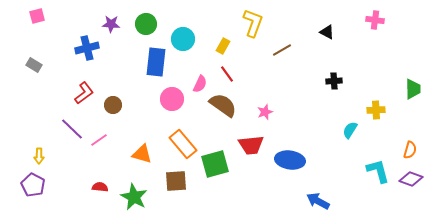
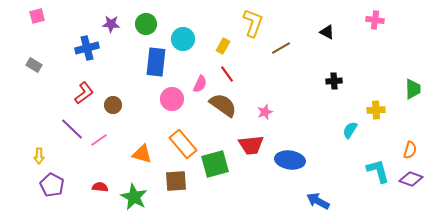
brown line: moved 1 px left, 2 px up
purple pentagon: moved 19 px right
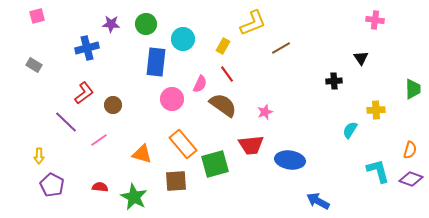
yellow L-shape: rotated 48 degrees clockwise
black triangle: moved 34 px right, 26 px down; rotated 28 degrees clockwise
purple line: moved 6 px left, 7 px up
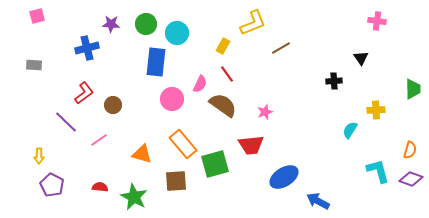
pink cross: moved 2 px right, 1 px down
cyan circle: moved 6 px left, 6 px up
gray rectangle: rotated 28 degrees counterclockwise
blue ellipse: moved 6 px left, 17 px down; rotated 40 degrees counterclockwise
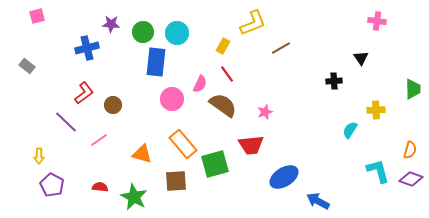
green circle: moved 3 px left, 8 px down
gray rectangle: moved 7 px left, 1 px down; rotated 35 degrees clockwise
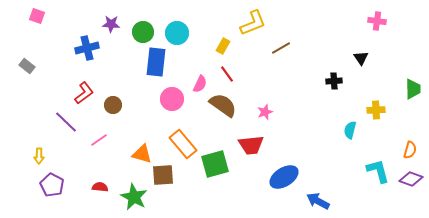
pink square: rotated 35 degrees clockwise
cyan semicircle: rotated 18 degrees counterclockwise
brown square: moved 13 px left, 6 px up
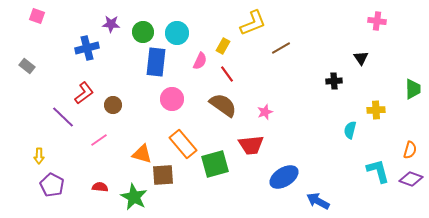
pink semicircle: moved 23 px up
purple line: moved 3 px left, 5 px up
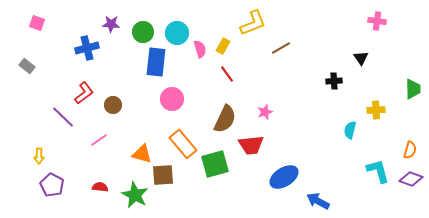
pink square: moved 7 px down
pink semicircle: moved 12 px up; rotated 42 degrees counterclockwise
brown semicircle: moved 2 px right, 14 px down; rotated 80 degrees clockwise
green star: moved 1 px right, 2 px up
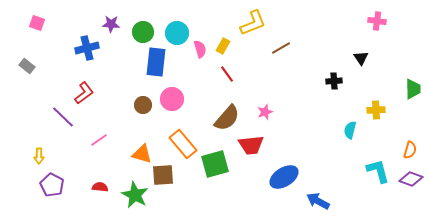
brown circle: moved 30 px right
brown semicircle: moved 2 px right, 1 px up; rotated 16 degrees clockwise
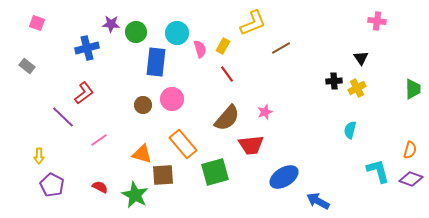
green circle: moved 7 px left
yellow cross: moved 19 px left, 22 px up; rotated 24 degrees counterclockwise
green square: moved 8 px down
red semicircle: rotated 21 degrees clockwise
